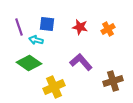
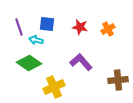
brown cross: moved 5 px right, 1 px up; rotated 12 degrees clockwise
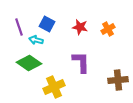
blue square: rotated 21 degrees clockwise
purple L-shape: rotated 40 degrees clockwise
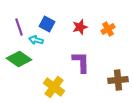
red star: rotated 28 degrees counterclockwise
green diamond: moved 10 px left, 4 px up
yellow cross: rotated 30 degrees counterclockwise
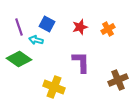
brown cross: rotated 18 degrees counterclockwise
yellow cross: rotated 15 degrees counterclockwise
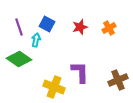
orange cross: moved 1 px right, 1 px up
cyan arrow: rotated 88 degrees clockwise
purple L-shape: moved 1 px left, 10 px down
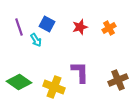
cyan arrow: rotated 136 degrees clockwise
green diamond: moved 23 px down
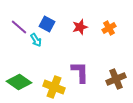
purple line: rotated 30 degrees counterclockwise
brown cross: moved 2 px left, 1 px up
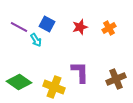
purple line: rotated 12 degrees counterclockwise
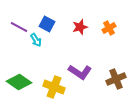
purple L-shape: rotated 125 degrees clockwise
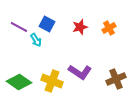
yellow cross: moved 2 px left, 6 px up
